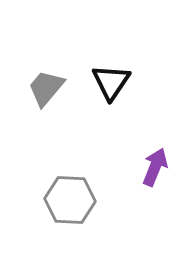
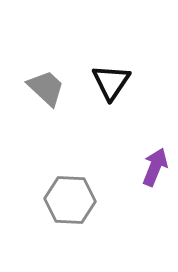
gray trapezoid: rotated 93 degrees clockwise
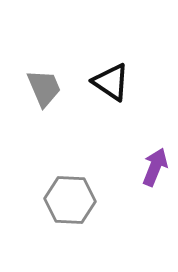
black triangle: rotated 30 degrees counterclockwise
gray trapezoid: moved 2 px left; rotated 24 degrees clockwise
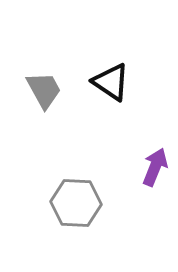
gray trapezoid: moved 2 px down; rotated 6 degrees counterclockwise
gray hexagon: moved 6 px right, 3 px down
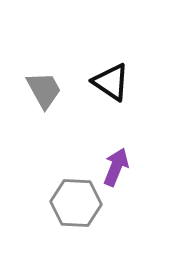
purple arrow: moved 39 px left
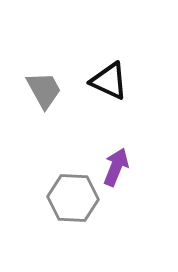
black triangle: moved 2 px left, 1 px up; rotated 9 degrees counterclockwise
gray hexagon: moved 3 px left, 5 px up
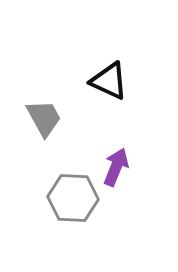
gray trapezoid: moved 28 px down
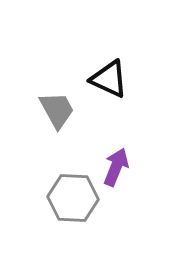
black triangle: moved 2 px up
gray trapezoid: moved 13 px right, 8 px up
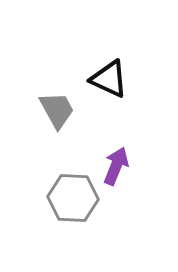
purple arrow: moved 1 px up
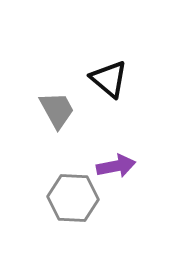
black triangle: rotated 15 degrees clockwise
purple arrow: rotated 57 degrees clockwise
